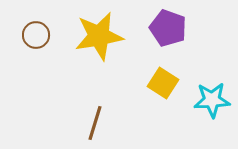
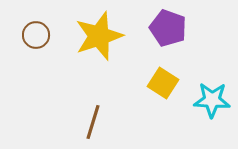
yellow star: rotated 9 degrees counterclockwise
cyan star: rotated 6 degrees clockwise
brown line: moved 2 px left, 1 px up
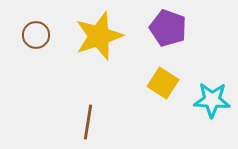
brown line: moved 5 px left; rotated 8 degrees counterclockwise
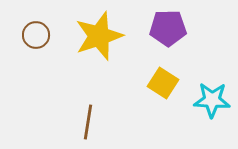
purple pentagon: rotated 21 degrees counterclockwise
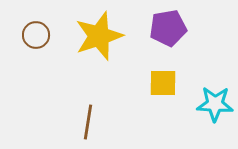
purple pentagon: rotated 9 degrees counterclockwise
yellow square: rotated 32 degrees counterclockwise
cyan star: moved 3 px right, 4 px down
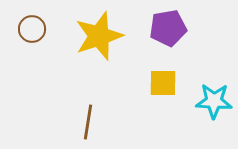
brown circle: moved 4 px left, 6 px up
cyan star: moved 1 px left, 3 px up
